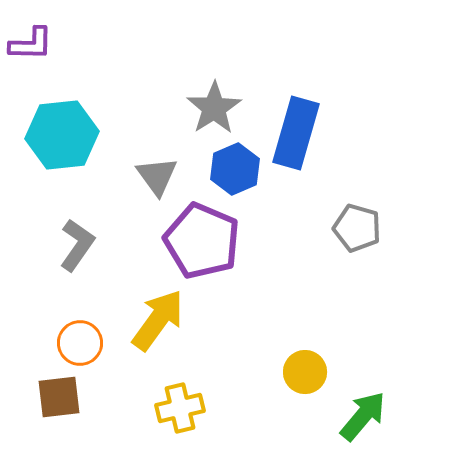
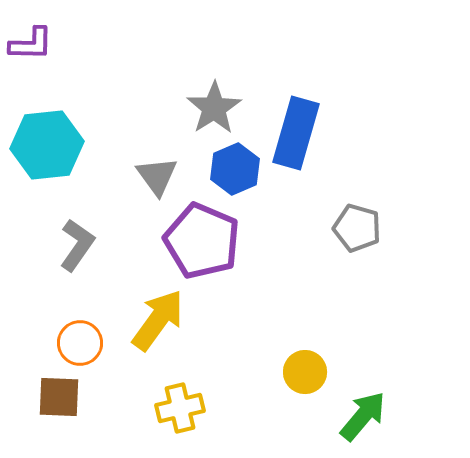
cyan hexagon: moved 15 px left, 10 px down
brown square: rotated 9 degrees clockwise
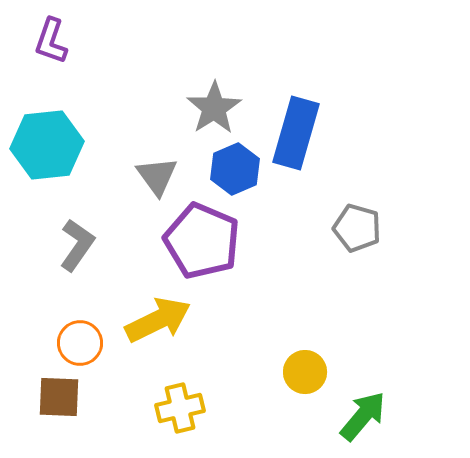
purple L-shape: moved 20 px right, 3 px up; rotated 108 degrees clockwise
yellow arrow: rotated 28 degrees clockwise
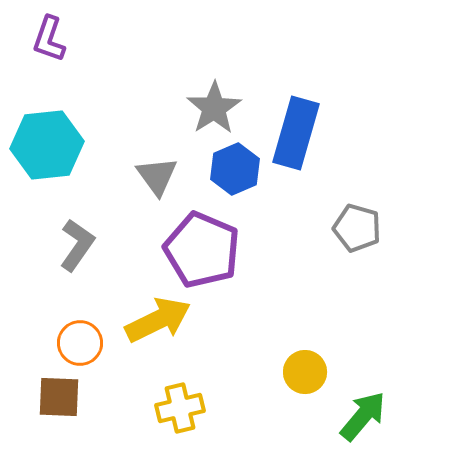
purple L-shape: moved 2 px left, 2 px up
purple pentagon: moved 9 px down
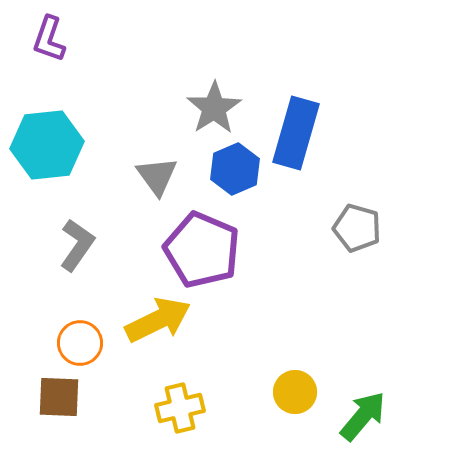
yellow circle: moved 10 px left, 20 px down
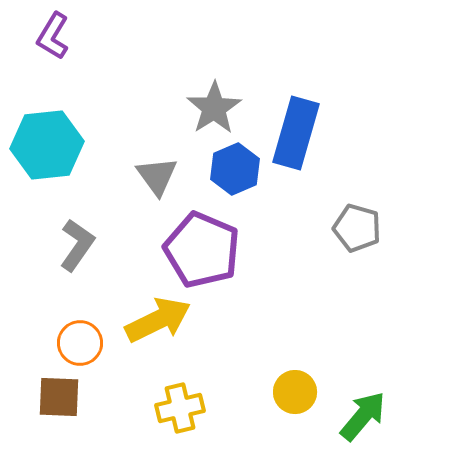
purple L-shape: moved 4 px right, 3 px up; rotated 12 degrees clockwise
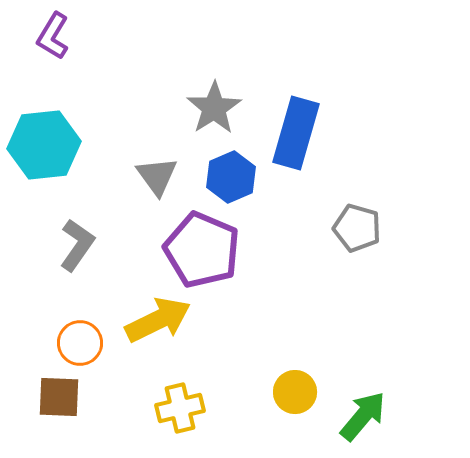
cyan hexagon: moved 3 px left
blue hexagon: moved 4 px left, 8 px down
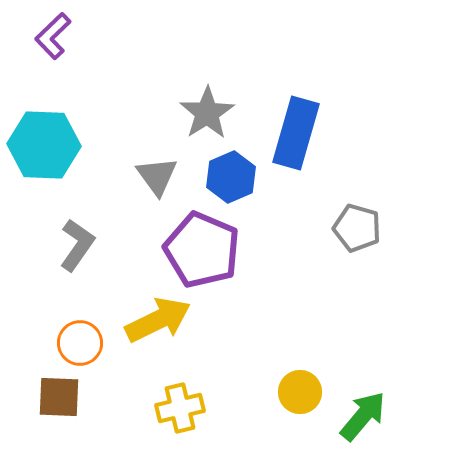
purple L-shape: rotated 15 degrees clockwise
gray star: moved 7 px left, 5 px down
cyan hexagon: rotated 8 degrees clockwise
yellow circle: moved 5 px right
